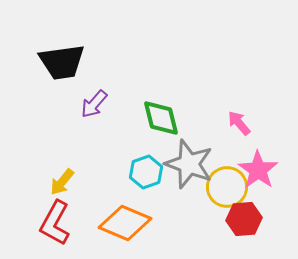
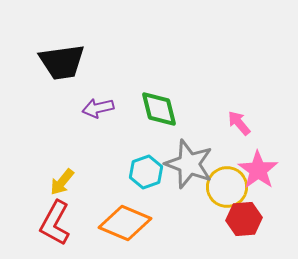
purple arrow: moved 4 px right, 4 px down; rotated 36 degrees clockwise
green diamond: moved 2 px left, 9 px up
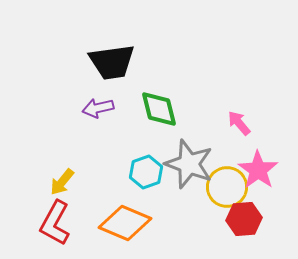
black trapezoid: moved 50 px right
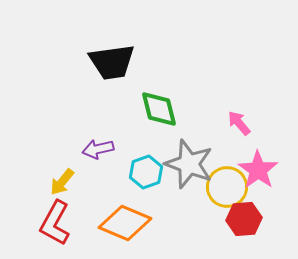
purple arrow: moved 41 px down
